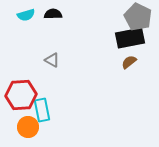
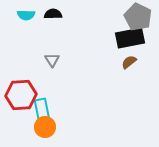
cyan semicircle: rotated 18 degrees clockwise
gray triangle: rotated 28 degrees clockwise
orange circle: moved 17 px right
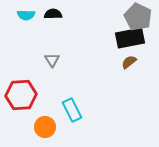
cyan rectangle: moved 30 px right; rotated 15 degrees counterclockwise
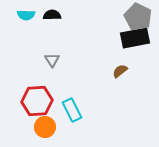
black semicircle: moved 1 px left, 1 px down
black rectangle: moved 5 px right
brown semicircle: moved 9 px left, 9 px down
red hexagon: moved 16 px right, 6 px down
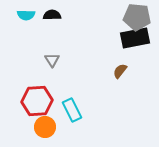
gray pentagon: moved 1 px left; rotated 20 degrees counterclockwise
brown semicircle: rotated 14 degrees counterclockwise
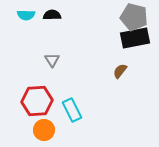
gray pentagon: moved 3 px left; rotated 8 degrees clockwise
orange circle: moved 1 px left, 3 px down
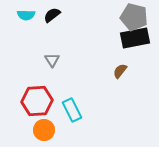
black semicircle: rotated 36 degrees counterclockwise
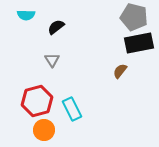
black semicircle: moved 4 px right, 12 px down
black rectangle: moved 4 px right, 5 px down
red hexagon: rotated 12 degrees counterclockwise
cyan rectangle: moved 1 px up
